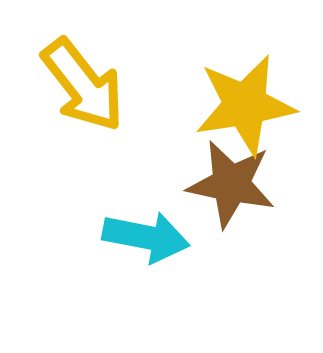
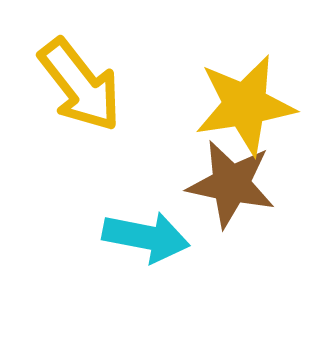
yellow arrow: moved 3 px left
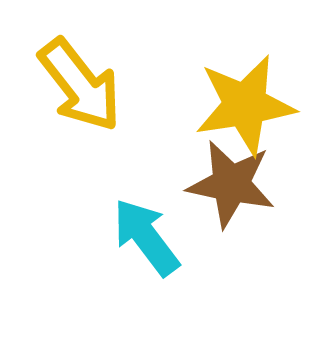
cyan arrow: rotated 138 degrees counterclockwise
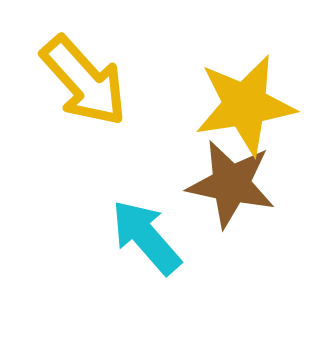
yellow arrow: moved 4 px right, 4 px up; rotated 4 degrees counterclockwise
cyan arrow: rotated 4 degrees counterclockwise
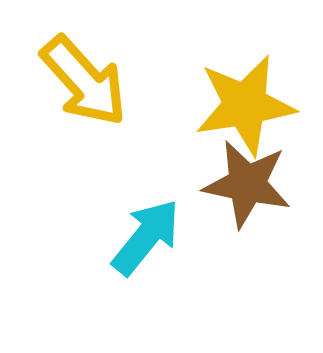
brown star: moved 16 px right
cyan arrow: rotated 80 degrees clockwise
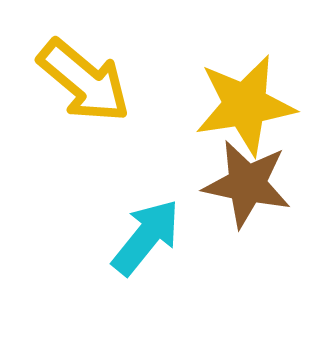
yellow arrow: rotated 8 degrees counterclockwise
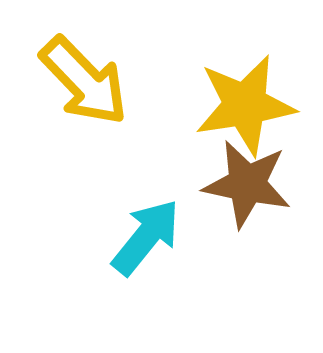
yellow arrow: rotated 6 degrees clockwise
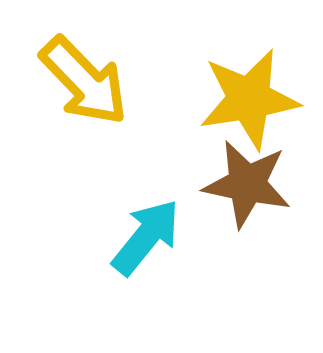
yellow star: moved 4 px right, 6 px up
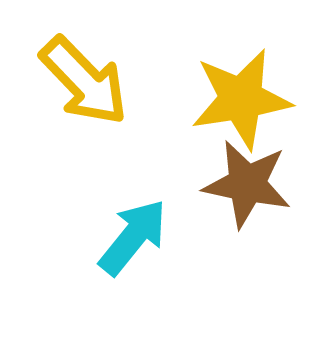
yellow star: moved 8 px left
cyan arrow: moved 13 px left
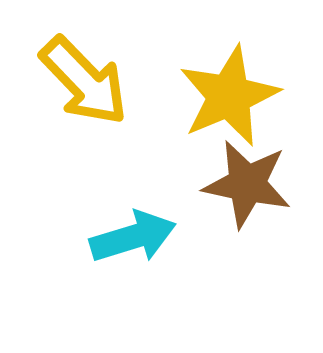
yellow star: moved 12 px left, 3 px up; rotated 14 degrees counterclockwise
cyan arrow: rotated 34 degrees clockwise
